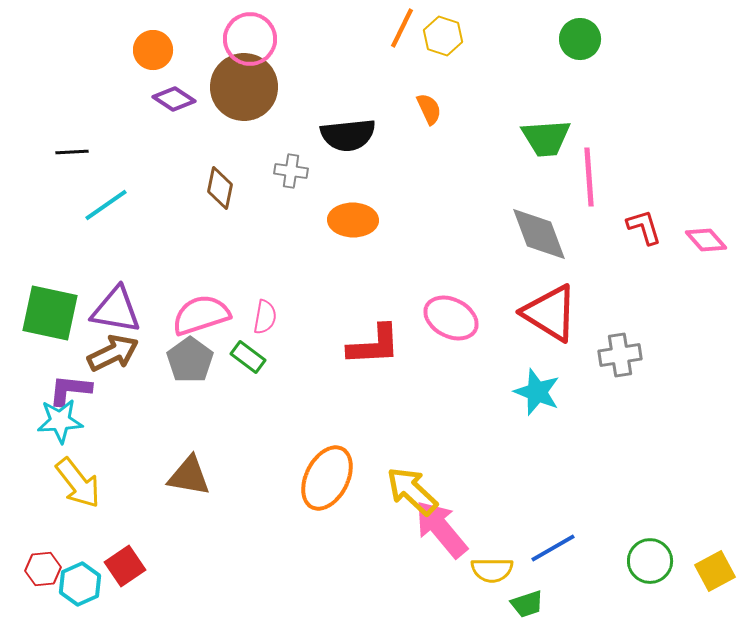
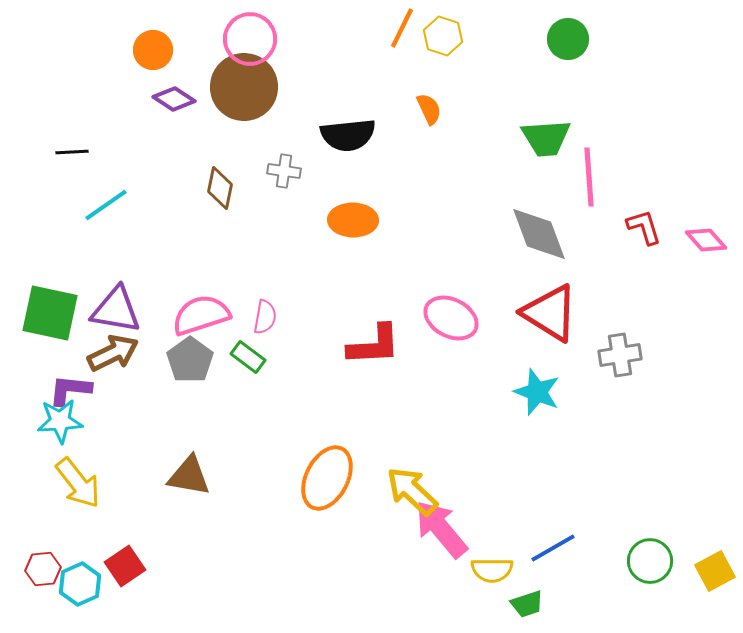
green circle at (580, 39): moved 12 px left
gray cross at (291, 171): moved 7 px left
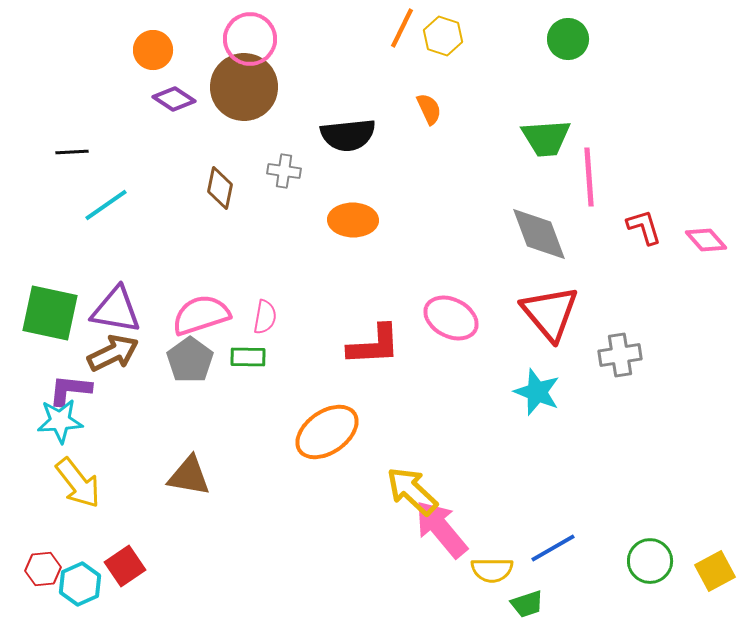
red triangle at (550, 313): rotated 18 degrees clockwise
green rectangle at (248, 357): rotated 36 degrees counterclockwise
orange ellipse at (327, 478): moved 46 px up; rotated 28 degrees clockwise
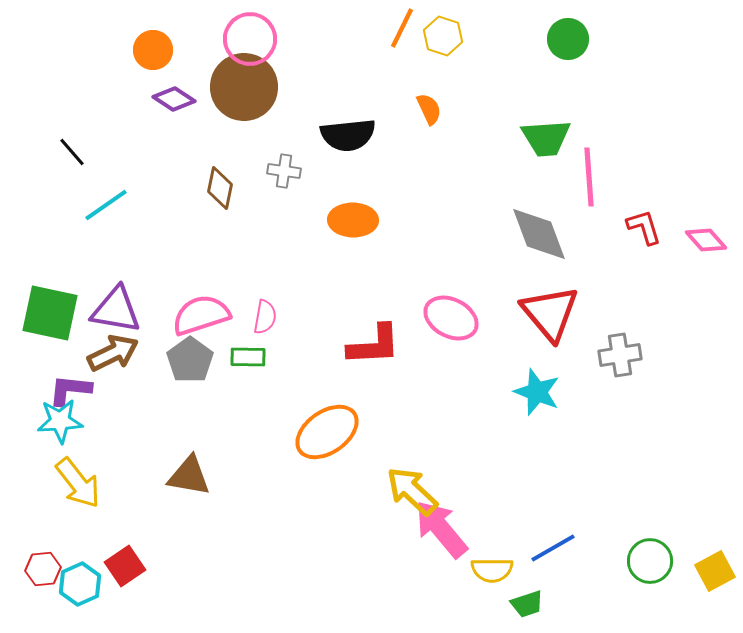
black line at (72, 152): rotated 52 degrees clockwise
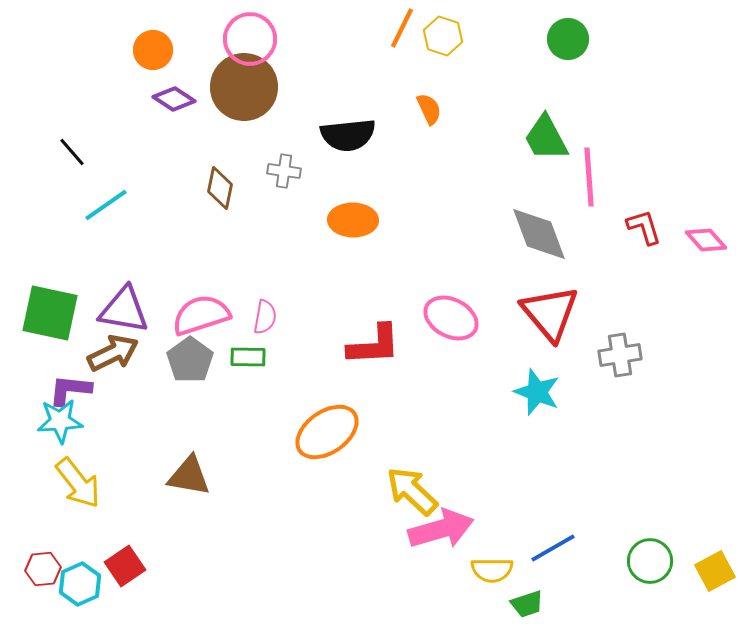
green trapezoid at (546, 138): rotated 66 degrees clockwise
purple triangle at (116, 310): moved 8 px right
pink arrow at (441, 529): rotated 114 degrees clockwise
